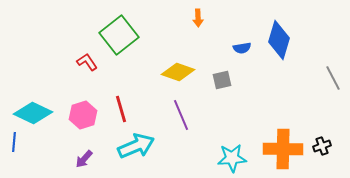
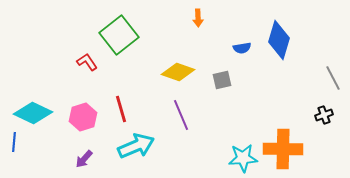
pink hexagon: moved 2 px down
black cross: moved 2 px right, 31 px up
cyan star: moved 11 px right
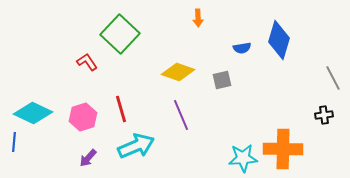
green square: moved 1 px right, 1 px up; rotated 9 degrees counterclockwise
black cross: rotated 12 degrees clockwise
purple arrow: moved 4 px right, 1 px up
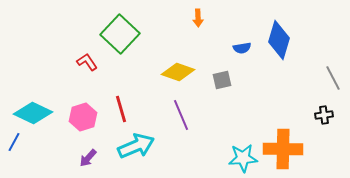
blue line: rotated 24 degrees clockwise
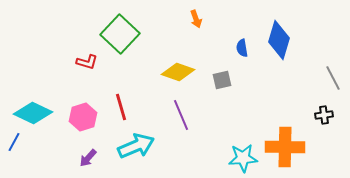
orange arrow: moved 2 px left, 1 px down; rotated 18 degrees counterclockwise
blue semicircle: rotated 90 degrees clockwise
red L-shape: rotated 140 degrees clockwise
red line: moved 2 px up
orange cross: moved 2 px right, 2 px up
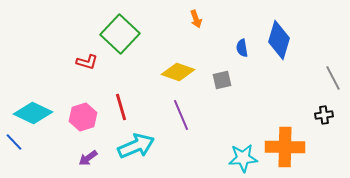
blue line: rotated 72 degrees counterclockwise
purple arrow: rotated 12 degrees clockwise
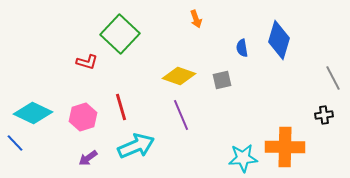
yellow diamond: moved 1 px right, 4 px down
blue line: moved 1 px right, 1 px down
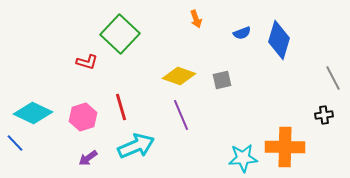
blue semicircle: moved 15 px up; rotated 102 degrees counterclockwise
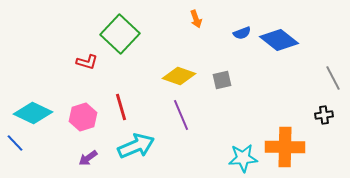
blue diamond: rotated 69 degrees counterclockwise
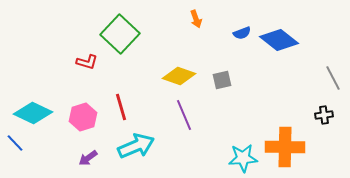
purple line: moved 3 px right
